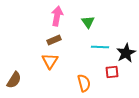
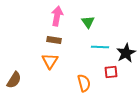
brown rectangle: rotated 32 degrees clockwise
red square: moved 1 px left
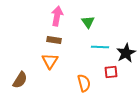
brown semicircle: moved 6 px right
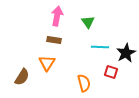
orange triangle: moved 3 px left, 2 px down
red square: rotated 24 degrees clockwise
brown semicircle: moved 2 px right, 3 px up
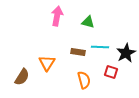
green triangle: rotated 40 degrees counterclockwise
brown rectangle: moved 24 px right, 12 px down
orange semicircle: moved 3 px up
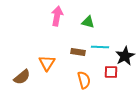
black star: moved 1 px left, 3 px down
red square: rotated 16 degrees counterclockwise
brown semicircle: rotated 18 degrees clockwise
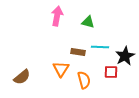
orange triangle: moved 14 px right, 6 px down
